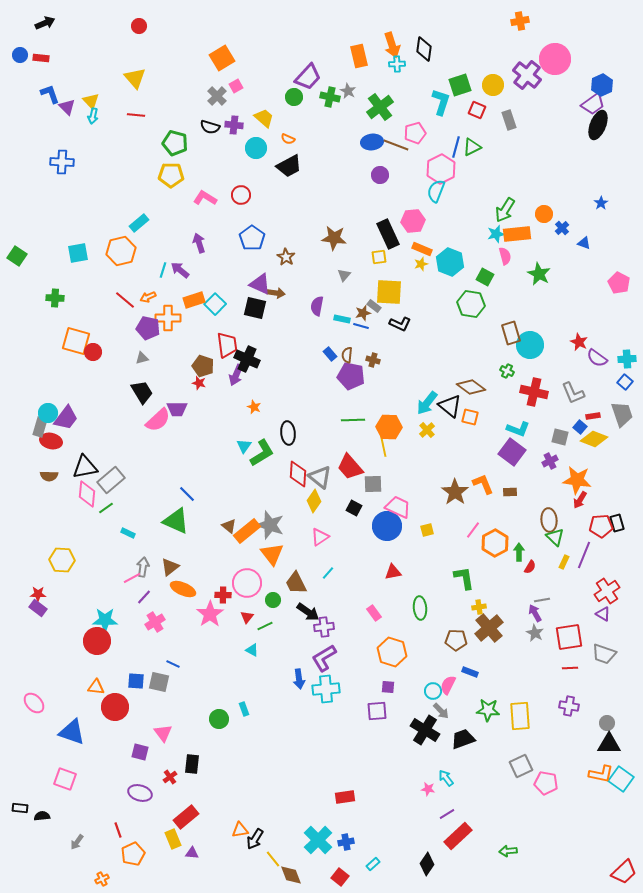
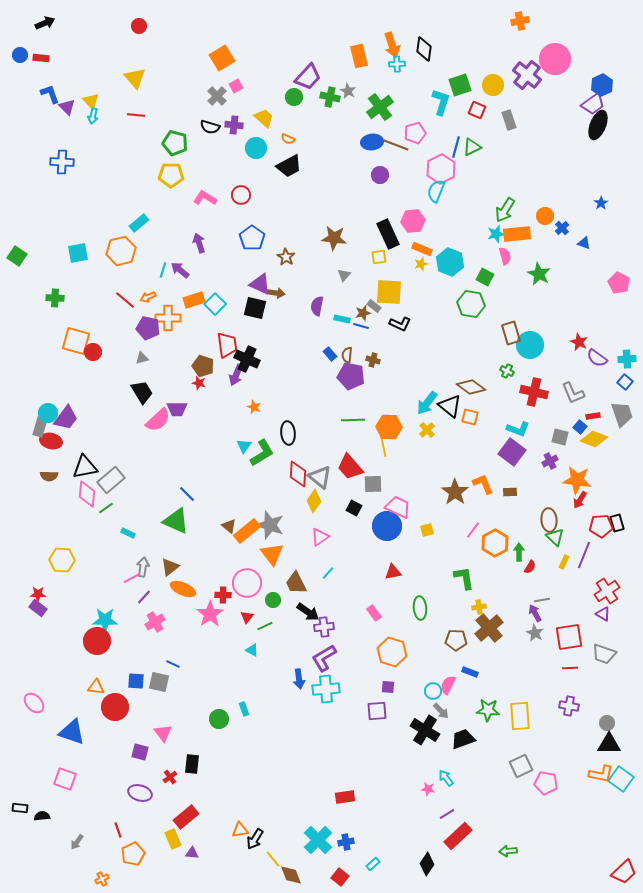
orange circle at (544, 214): moved 1 px right, 2 px down
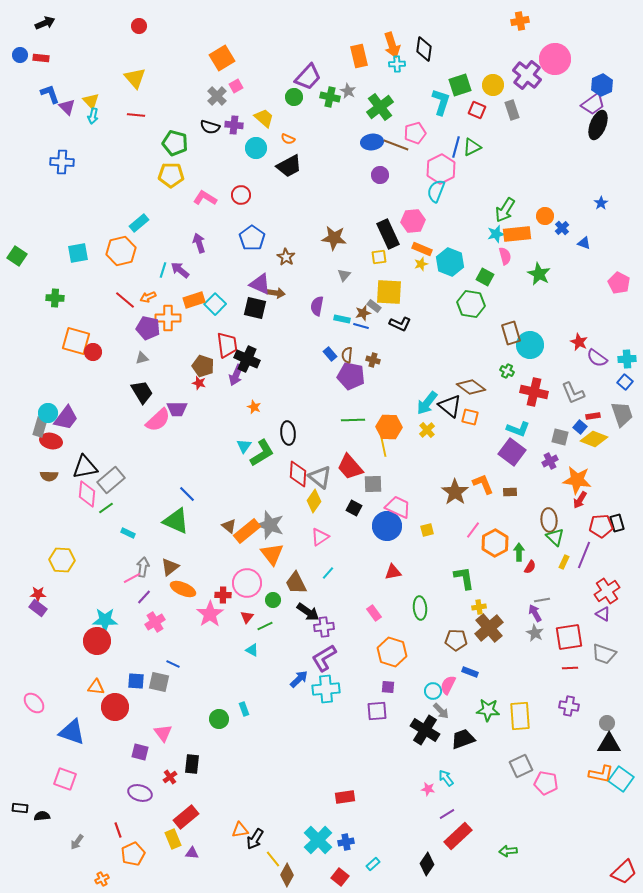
gray rectangle at (509, 120): moved 3 px right, 10 px up
blue arrow at (299, 679): rotated 126 degrees counterclockwise
brown diamond at (291, 875): moved 4 px left; rotated 50 degrees clockwise
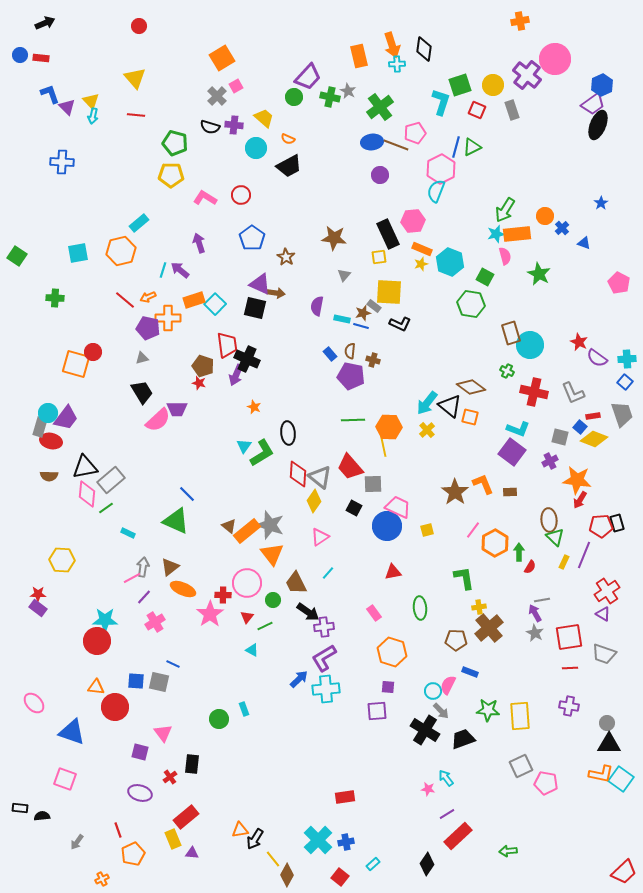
orange square at (76, 341): moved 23 px down
brown semicircle at (347, 355): moved 3 px right, 4 px up
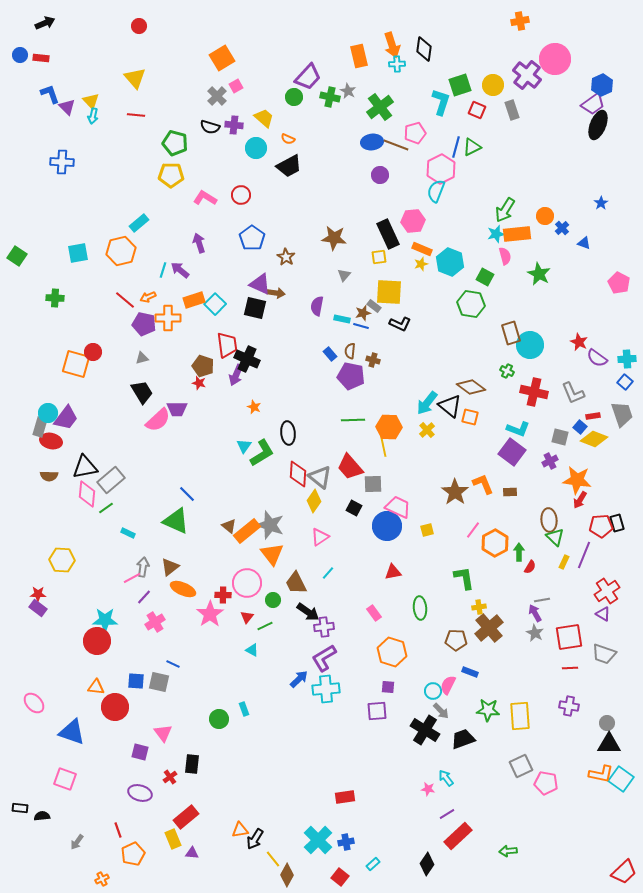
purple pentagon at (148, 328): moved 4 px left, 4 px up
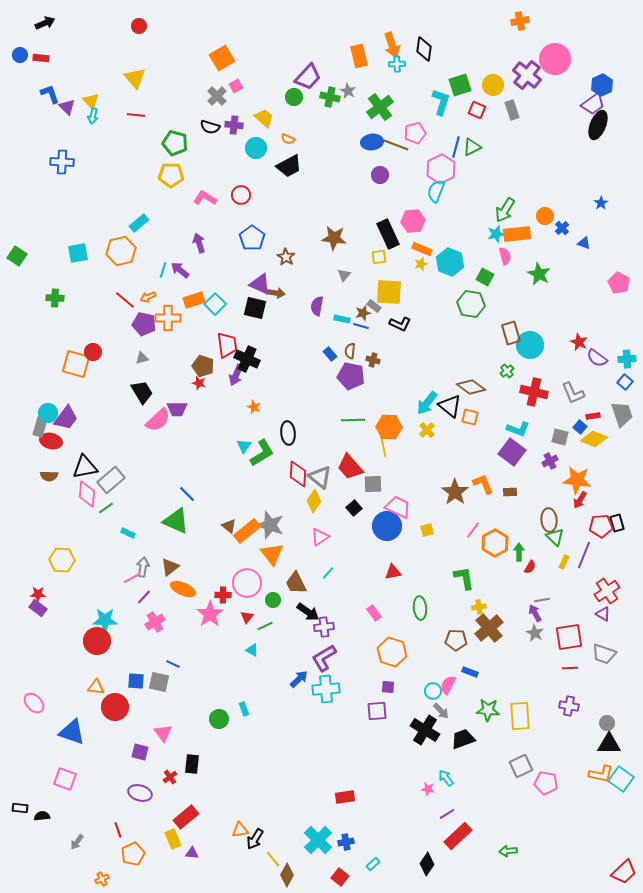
green cross at (507, 371): rotated 24 degrees clockwise
black square at (354, 508): rotated 21 degrees clockwise
